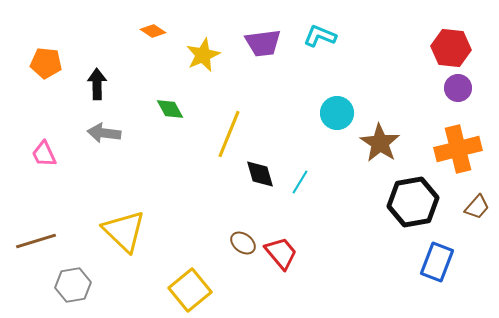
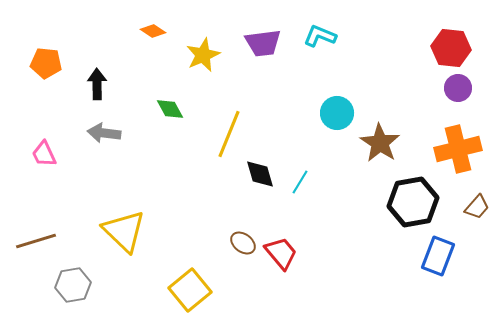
blue rectangle: moved 1 px right, 6 px up
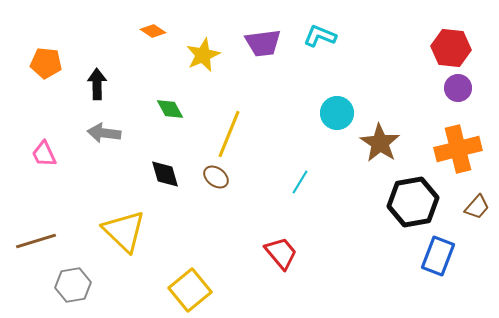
black diamond: moved 95 px left
brown ellipse: moved 27 px left, 66 px up
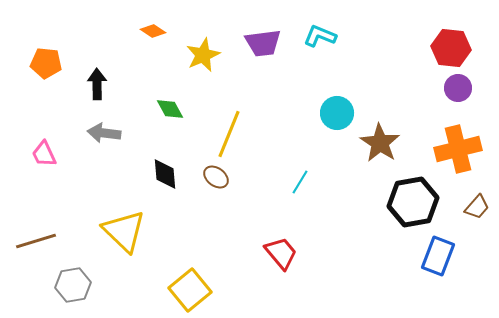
black diamond: rotated 12 degrees clockwise
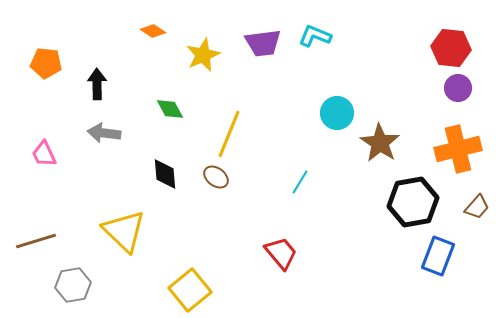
cyan L-shape: moved 5 px left
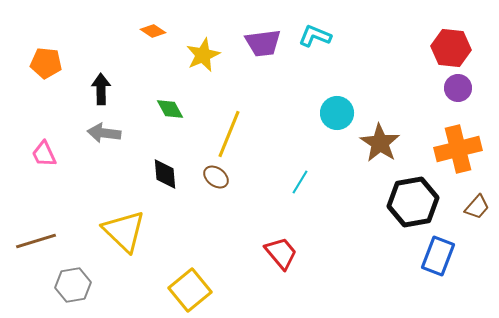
black arrow: moved 4 px right, 5 px down
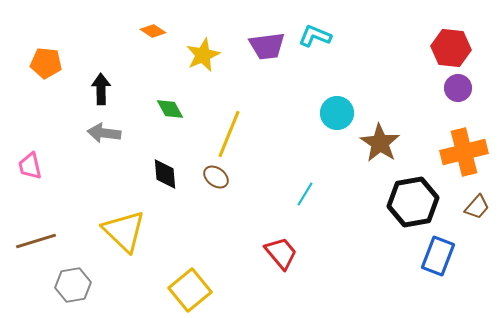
purple trapezoid: moved 4 px right, 3 px down
orange cross: moved 6 px right, 3 px down
pink trapezoid: moved 14 px left, 12 px down; rotated 12 degrees clockwise
cyan line: moved 5 px right, 12 px down
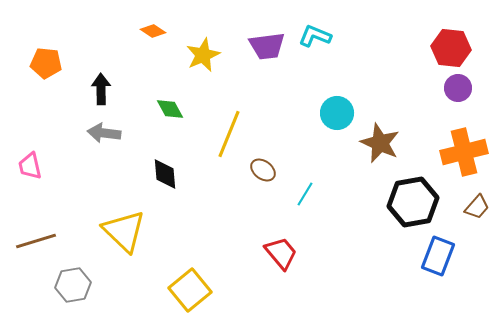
brown star: rotated 9 degrees counterclockwise
brown ellipse: moved 47 px right, 7 px up
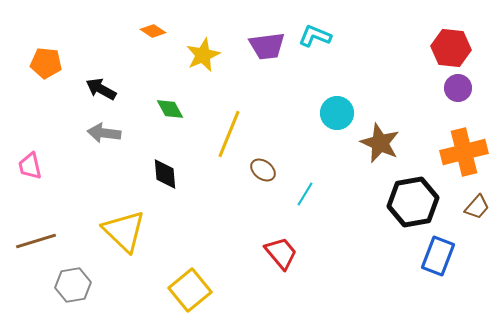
black arrow: rotated 60 degrees counterclockwise
